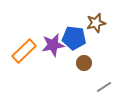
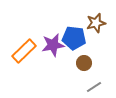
gray line: moved 10 px left
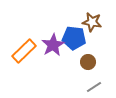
brown star: moved 4 px left, 1 px up; rotated 24 degrees clockwise
purple star: rotated 20 degrees counterclockwise
brown circle: moved 4 px right, 1 px up
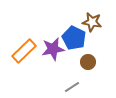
blue pentagon: rotated 20 degrees clockwise
purple star: moved 4 px down; rotated 20 degrees clockwise
gray line: moved 22 px left
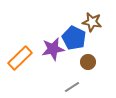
orange rectangle: moved 4 px left, 7 px down
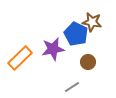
blue pentagon: moved 2 px right, 4 px up
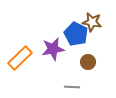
gray line: rotated 35 degrees clockwise
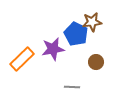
brown star: rotated 18 degrees counterclockwise
orange rectangle: moved 2 px right, 1 px down
brown circle: moved 8 px right
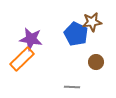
purple star: moved 22 px left, 10 px up; rotated 20 degrees clockwise
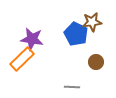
purple star: moved 1 px right
